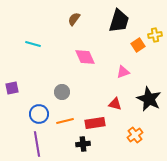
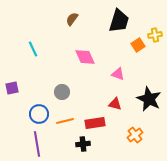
brown semicircle: moved 2 px left
cyan line: moved 5 px down; rotated 49 degrees clockwise
pink triangle: moved 5 px left, 2 px down; rotated 40 degrees clockwise
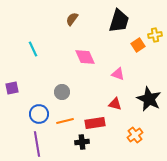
black cross: moved 1 px left, 2 px up
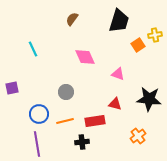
gray circle: moved 4 px right
black star: rotated 20 degrees counterclockwise
red rectangle: moved 2 px up
orange cross: moved 3 px right, 1 px down
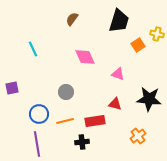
yellow cross: moved 2 px right, 1 px up; rotated 24 degrees clockwise
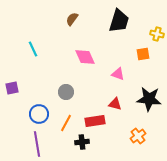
orange square: moved 5 px right, 9 px down; rotated 24 degrees clockwise
orange line: moved 1 px right, 2 px down; rotated 48 degrees counterclockwise
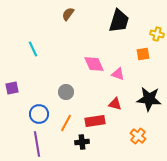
brown semicircle: moved 4 px left, 5 px up
pink diamond: moved 9 px right, 7 px down
orange cross: rotated 14 degrees counterclockwise
